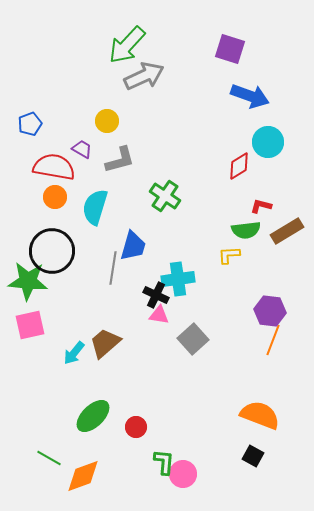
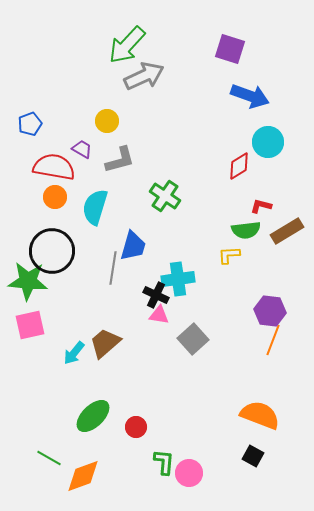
pink circle: moved 6 px right, 1 px up
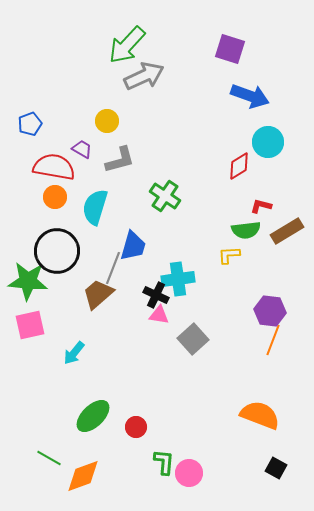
black circle: moved 5 px right
gray line: rotated 12 degrees clockwise
brown trapezoid: moved 7 px left, 49 px up
black square: moved 23 px right, 12 px down
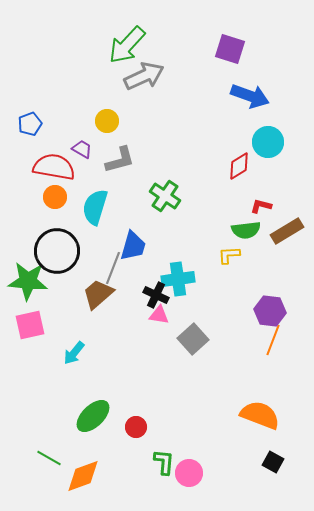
black square: moved 3 px left, 6 px up
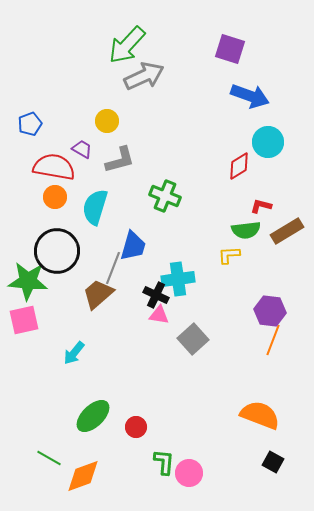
green cross: rotated 12 degrees counterclockwise
pink square: moved 6 px left, 5 px up
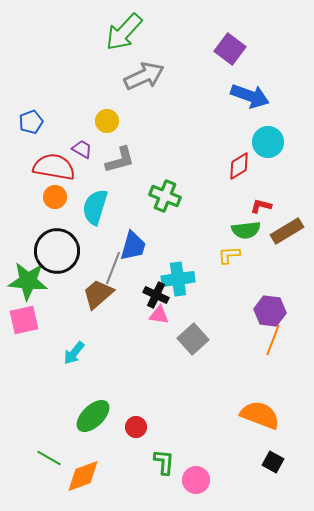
green arrow: moved 3 px left, 13 px up
purple square: rotated 20 degrees clockwise
blue pentagon: moved 1 px right, 2 px up
pink circle: moved 7 px right, 7 px down
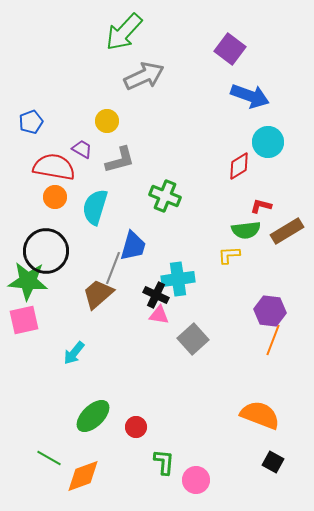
black circle: moved 11 px left
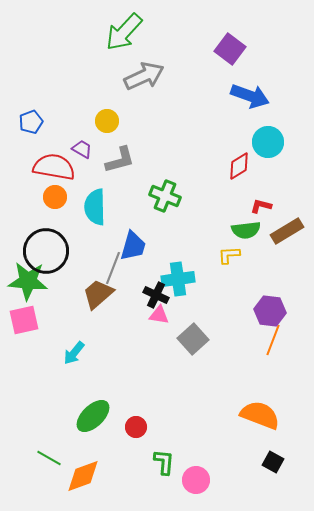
cyan semicircle: rotated 18 degrees counterclockwise
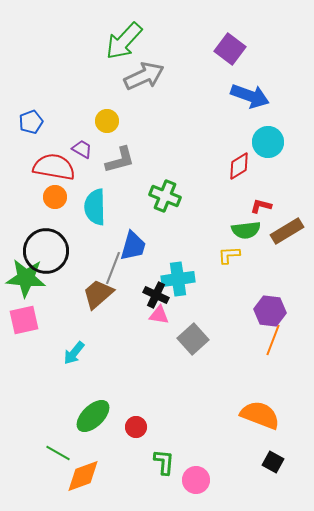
green arrow: moved 9 px down
green star: moved 2 px left, 3 px up
green line: moved 9 px right, 5 px up
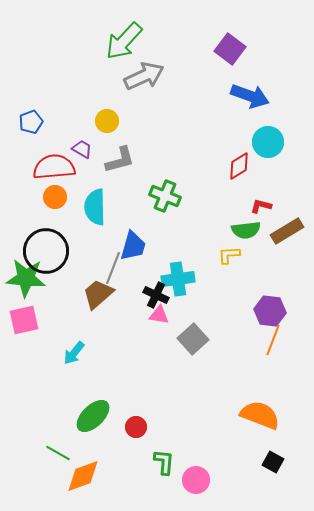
red semicircle: rotated 15 degrees counterclockwise
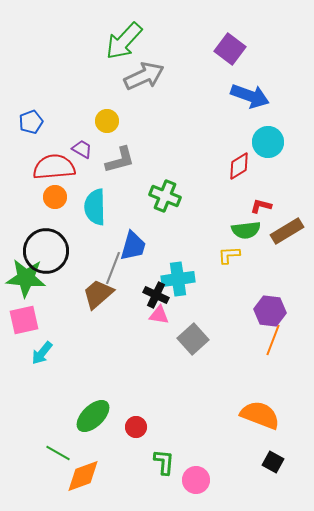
cyan arrow: moved 32 px left
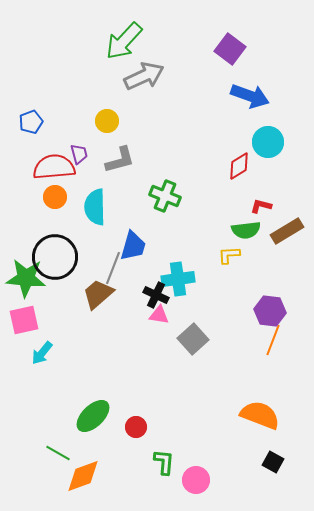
purple trapezoid: moved 3 px left, 5 px down; rotated 45 degrees clockwise
black circle: moved 9 px right, 6 px down
